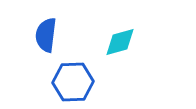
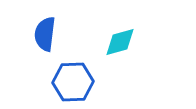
blue semicircle: moved 1 px left, 1 px up
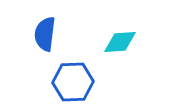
cyan diamond: rotated 12 degrees clockwise
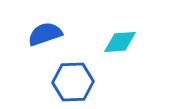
blue semicircle: rotated 64 degrees clockwise
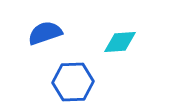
blue semicircle: moved 1 px up
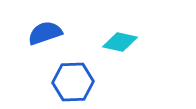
cyan diamond: rotated 16 degrees clockwise
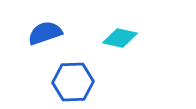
cyan diamond: moved 4 px up
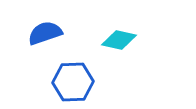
cyan diamond: moved 1 px left, 2 px down
